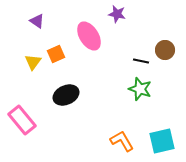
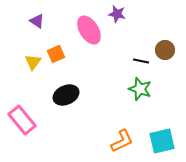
pink ellipse: moved 6 px up
orange L-shape: rotated 95 degrees clockwise
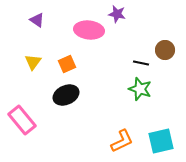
purple triangle: moved 1 px up
pink ellipse: rotated 52 degrees counterclockwise
orange square: moved 11 px right, 10 px down
black line: moved 2 px down
cyan square: moved 1 px left
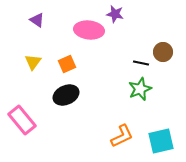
purple star: moved 2 px left
brown circle: moved 2 px left, 2 px down
green star: rotated 30 degrees clockwise
orange L-shape: moved 5 px up
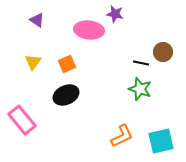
green star: rotated 30 degrees counterclockwise
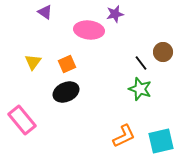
purple star: rotated 24 degrees counterclockwise
purple triangle: moved 8 px right, 8 px up
black line: rotated 42 degrees clockwise
black ellipse: moved 3 px up
orange L-shape: moved 2 px right
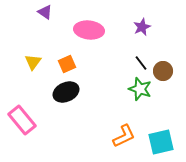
purple star: moved 27 px right, 13 px down; rotated 12 degrees counterclockwise
brown circle: moved 19 px down
cyan square: moved 1 px down
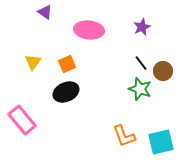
orange L-shape: rotated 95 degrees clockwise
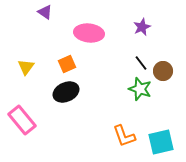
pink ellipse: moved 3 px down
yellow triangle: moved 7 px left, 5 px down
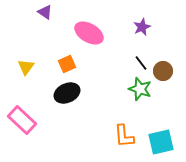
pink ellipse: rotated 24 degrees clockwise
black ellipse: moved 1 px right, 1 px down
pink rectangle: rotated 8 degrees counterclockwise
orange L-shape: rotated 15 degrees clockwise
